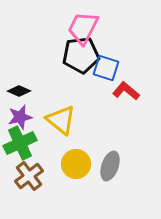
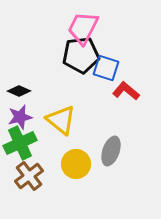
gray ellipse: moved 1 px right, 15 px up
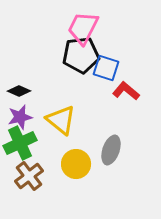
gray ellipse: moved 1 px up
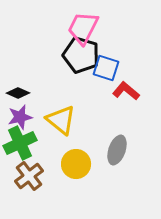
black pentagon: rotated 24 degrees clockwise
black diamond: moved 1 px left, 2 px down
gray ellipse: moved 6 px right
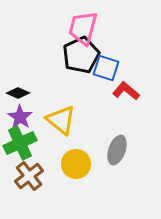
pink trapezoid: rotated 12 degrees counterclockwise
black pentagon: rotated 30 degrees clockwise
purple star: rotated 25 degrees counterclockwise
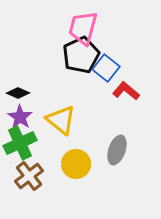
blue square: rotated 20 degrees clockwise
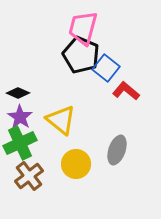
black pentagon: rotated 24 degrees counterclockwise
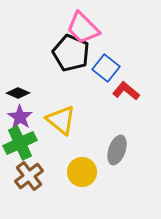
pink trapezoid: rotated 60 degrees counterclockwise
black pentagon: moved 10 px left, 2 px up
yellow circle: moved 6 px right, 8 px down
